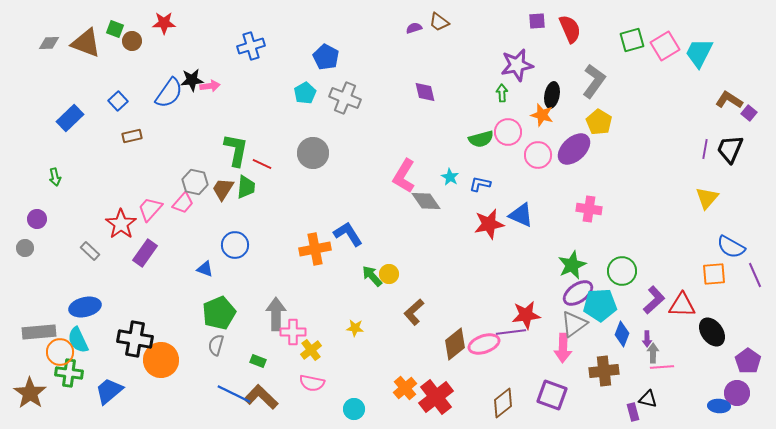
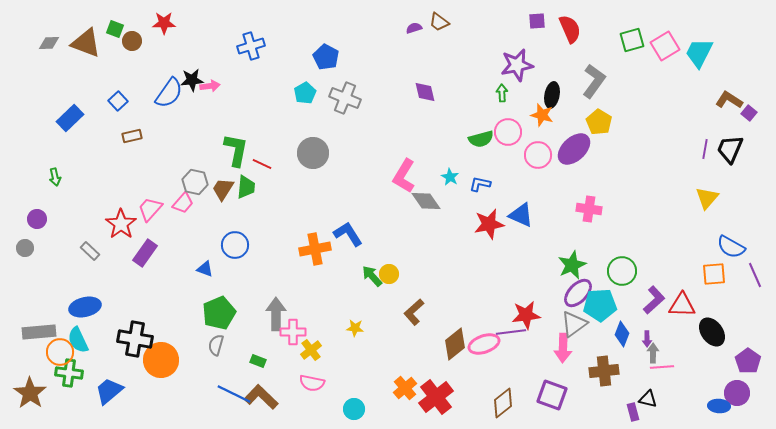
purple ellipse at (578, 293): rotated 12 degrees counterclockwise
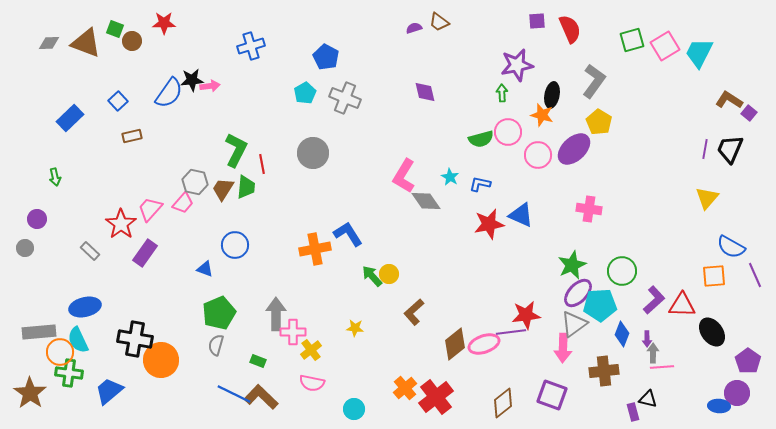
green L-shape at (236, 150): rotated 16 degrees clockwise
red line at (262, 164): rotated 54 degrees clockwise
orange square at (714, 274): moved 2 px down
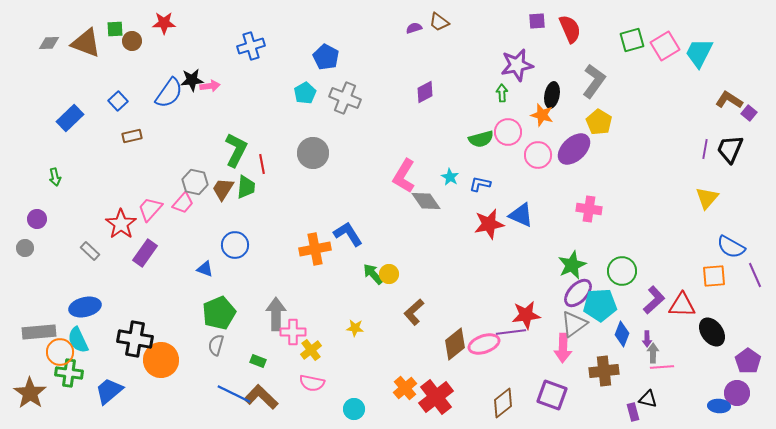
green square at (115, 29): rotated 24 degrees counterclockwise
purple diamond at (425, 92): rotated 75 degrees clockwise
green arrow at (372, 276): moved 1 px right, 2 px up
